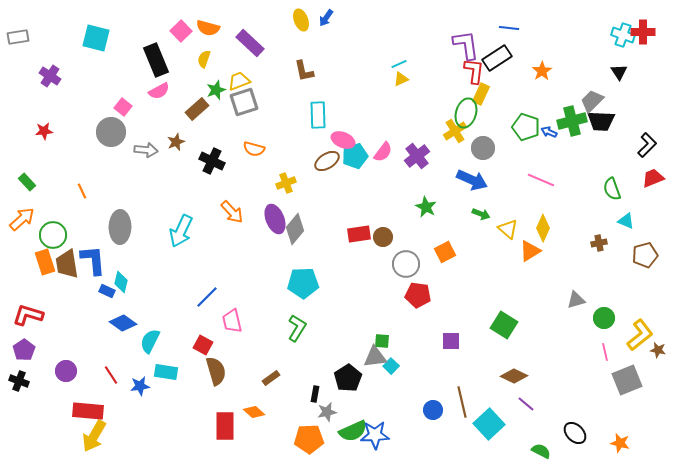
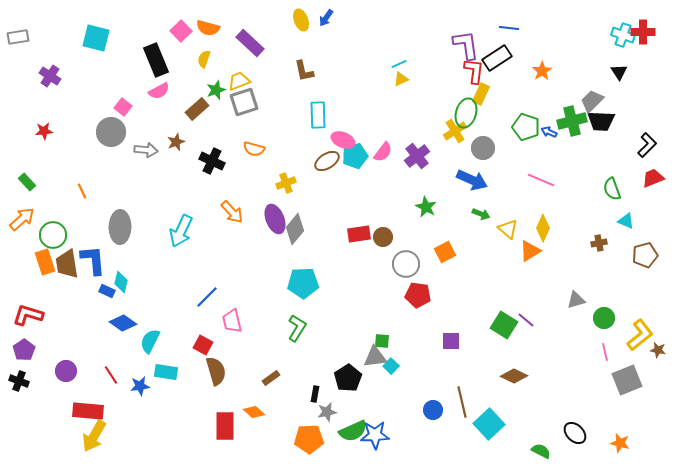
purple line at (526, 404): moved 84 px up
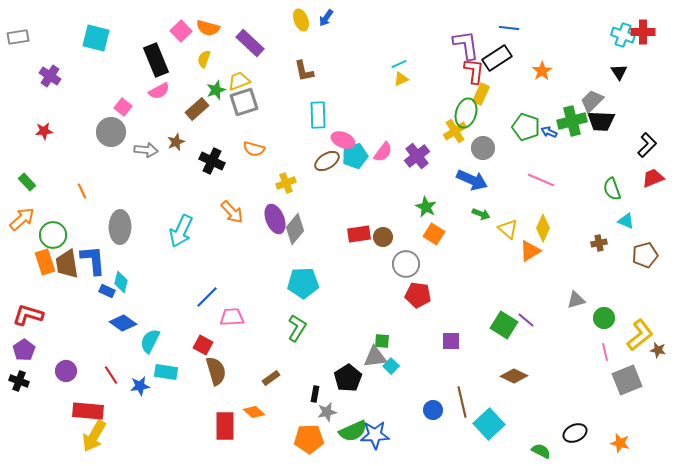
orange square at (445, 252): moved 11 px left, 18 px up; rotated 30 degrees counterclockwise
pink trapezoid at (232, 321): moved 4 px up; rotated 100 degrees clockwise
black ellipse at (575, 433): rotated 70 degrees counterclockwise
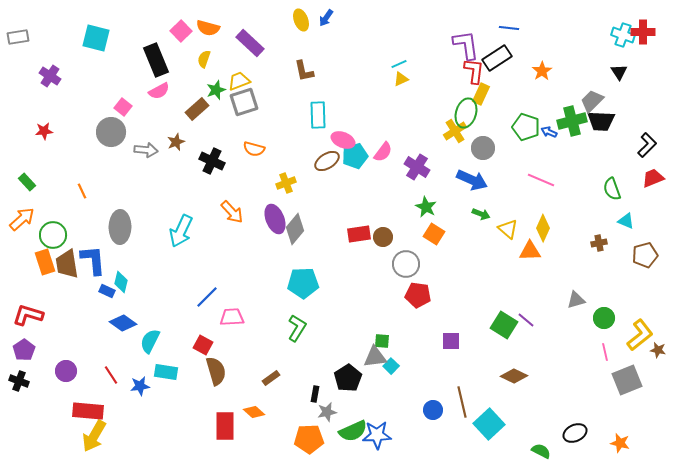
purple cross at (417, 156): moved 11 px down; rotated 20 degrees counterclockwise
orange triangle at (530, 251): rotated 30 degrees clockwise
blue star at (375, 435): moved 2 px right
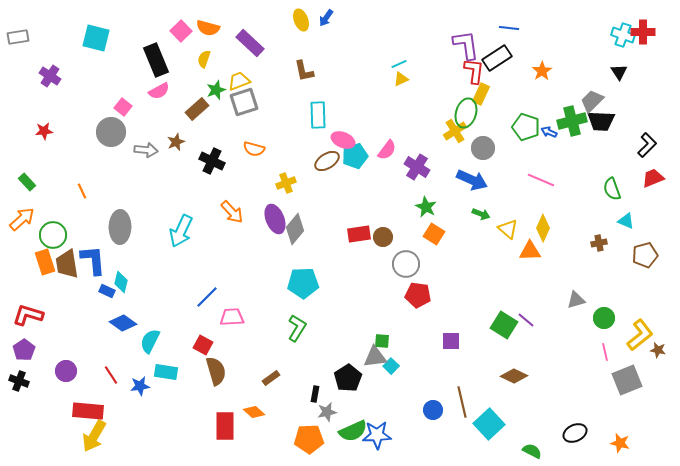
pink semicircle at (383, 152): moved 4 px right, 2 px up
green semicircle at (541, 451): moved 9 px left
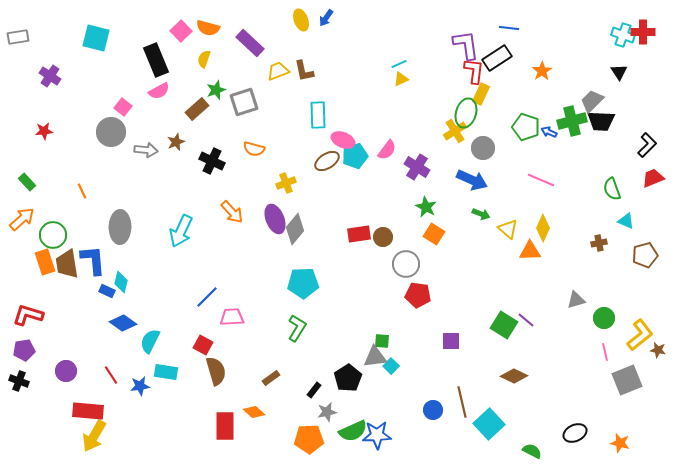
yellow trapezoid at (239, 81): moved 39 px right, 10 px up
purple pentagon at (24, 350): rotated 25 degrees clockwise
black rectangle at (315, 394): moved 1 px left, 4 px up; rotated 28 degrees clockwise
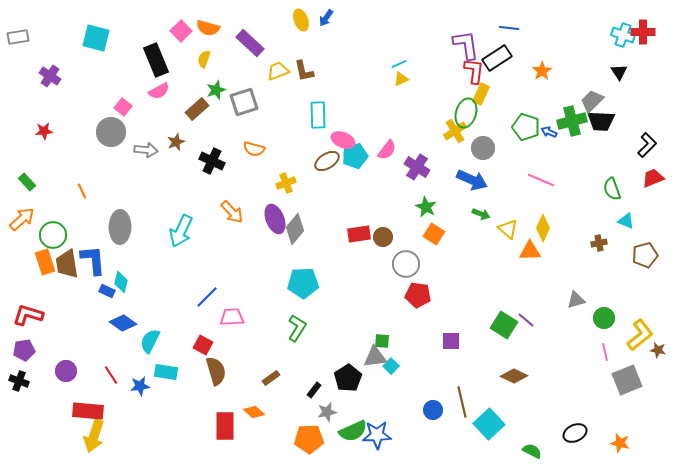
yellow arrow at (94, 436): rotated 12 degrees counterclockwise
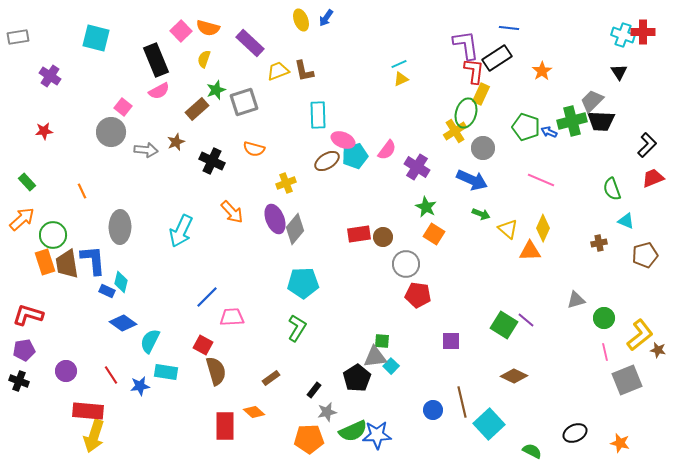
black pentagon at (348, 378): moved 9 px right
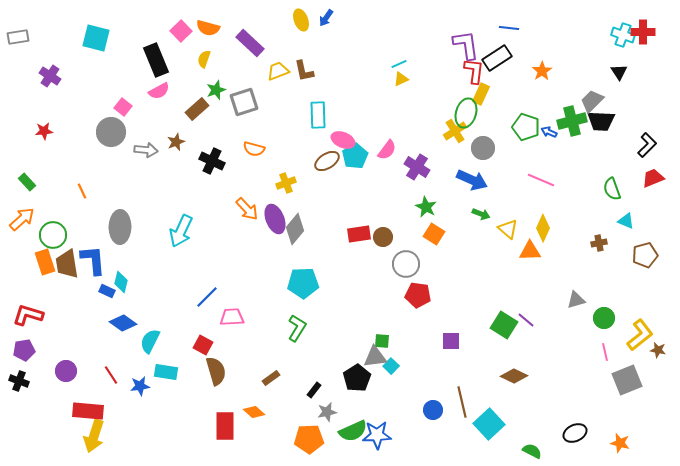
cyan pentagon at (355, 156): rotated 15 degrees counterclockwise
orange arrow at (232, 212): moved 15 px right, 3 px up
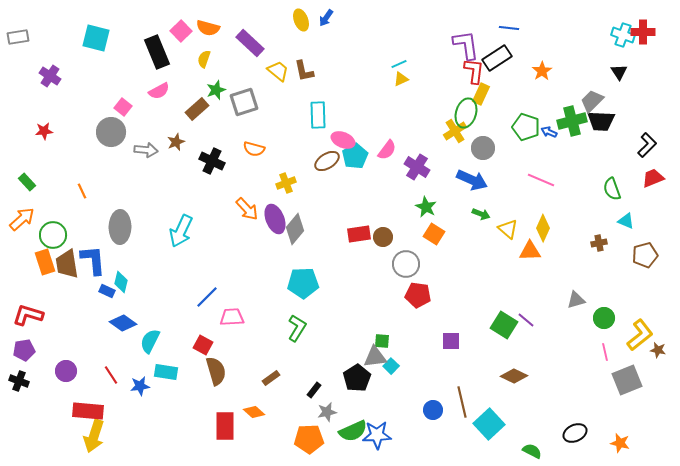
black rectangle at (156, 60): moved 1 px right, 8 px up
yellow trapezoid at (278, 71): rotated 60 degrees clockwise
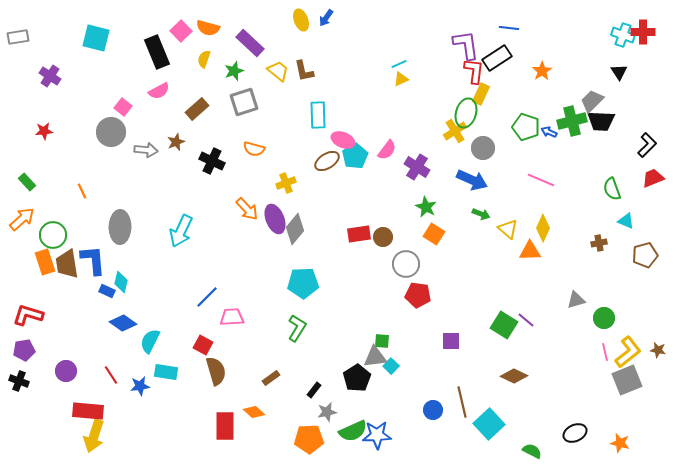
green star at (216, 90): moved 18 px right, 19 px up
yellow L-shape at (640, 335): moved 12 px left, 17 px down
